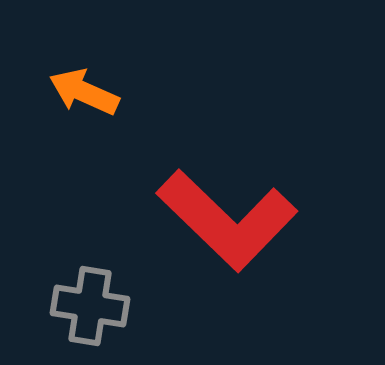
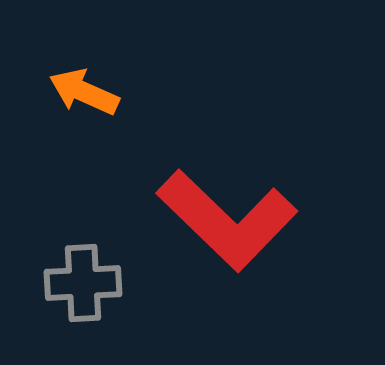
gray cross: moved 7 px left, 23 px up; rotated 12 degrees counterclockwise
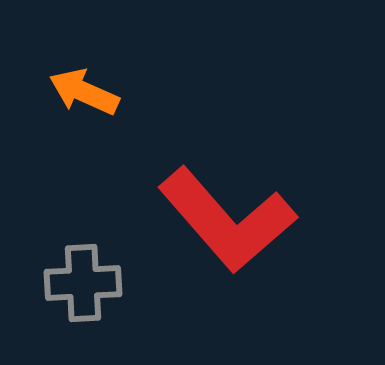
red L-shape: rotated 5 degrees clockwise
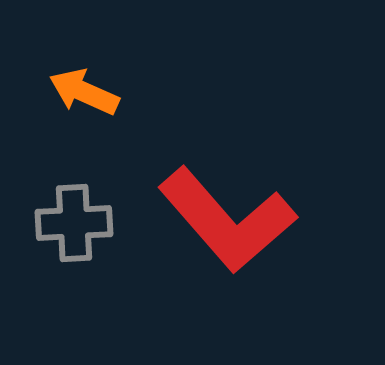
gray cross: moved 9 px left, 60 px up
